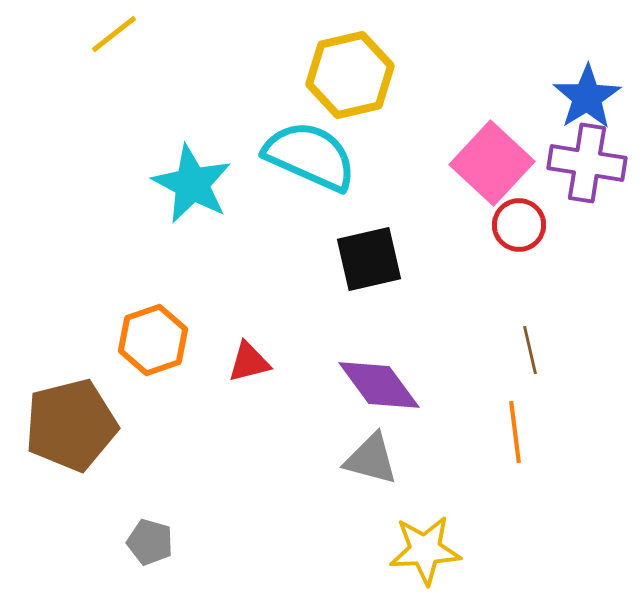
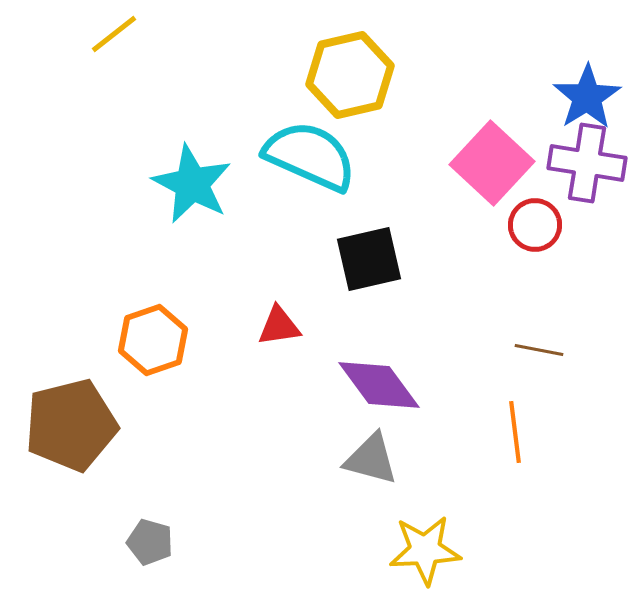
red circle: moved 16 px right
brown line: moved 9 px right; rotated 66 degrees counterclockwise
red triangle: moved 30 px right, 36 px up; rotated 6 degrees clockwise
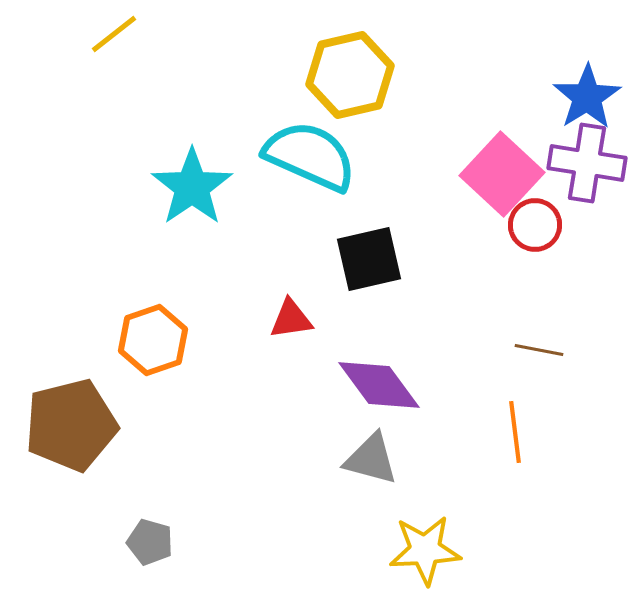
pink square: moved 10 px right, 11 px down
cyan star: moved 3 px down; rotated 10 degrees clockwise
red triangle: moved 12 px right, 7 px up
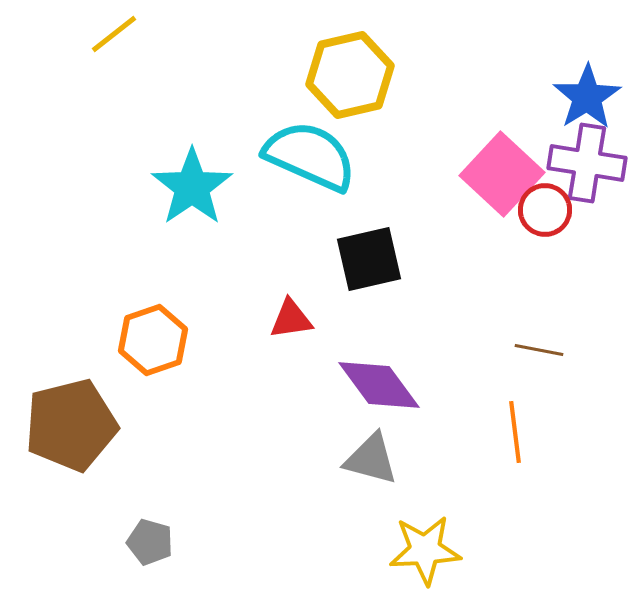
red circle: moved 10 px right, 15 px up
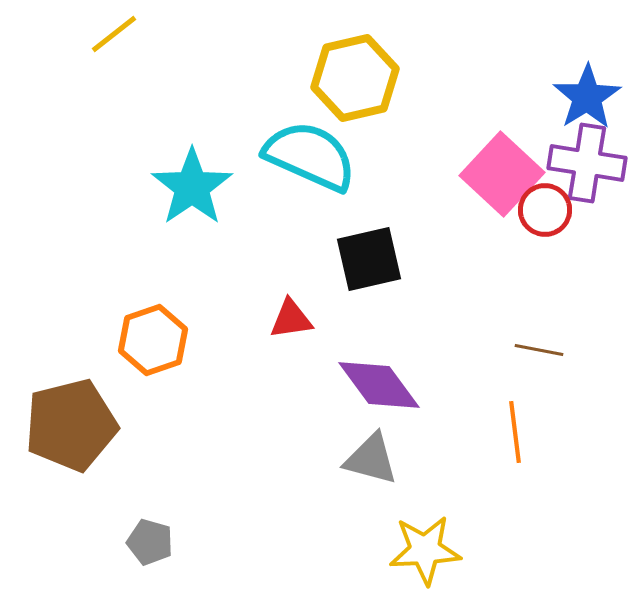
yellow hexagon: moved 5 px right, 3 px down
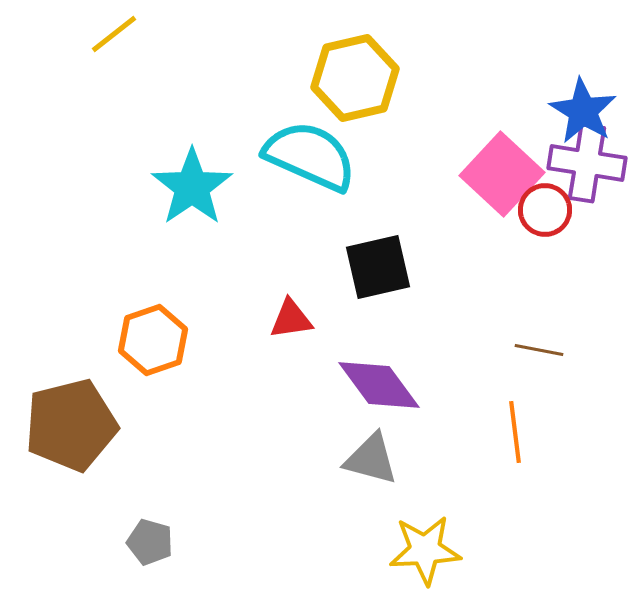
blue star: moved 4 px left, 14 px down; rotated 8 degrees counterclockwise
black square: moved 9 px right, 8 px down
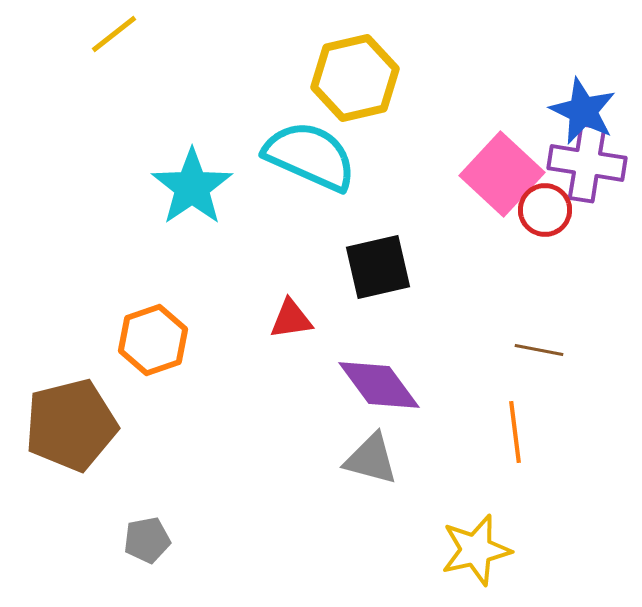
blue star: rotated 6 degrees counterclockwise
gray pentagon: moved 3 px left, 2 px up; rotated 27 degrees counterclockwise
yellow star: moved 51 px right; rotated 10 degrees counterclockwise
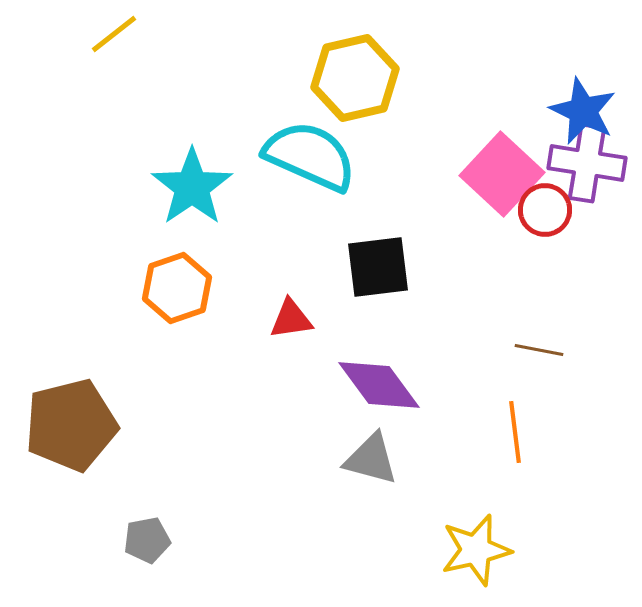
black square: rotated 6 degrees clockwise
orange hexagon: moved 24 px right, 52 px up
